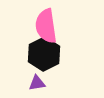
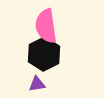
purple triangle: moved 1 px down
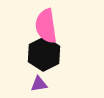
purple triangle: moved 2 px right
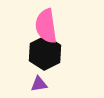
black hexagon: moved 1 px right, 1 px up
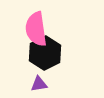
pink semicircle: moved 10 px left, 3 px down
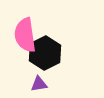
pink semicircle: moved 11 px left, 6 px down
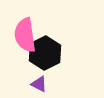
purple triangle: rotated 36 degrees clockwise
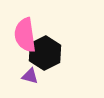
purple triangle: moved 9 px left, 8 px up; rotated 12 degrees counterclockwise
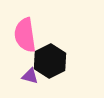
black hexagon: moved 5 px right, 8 px down
